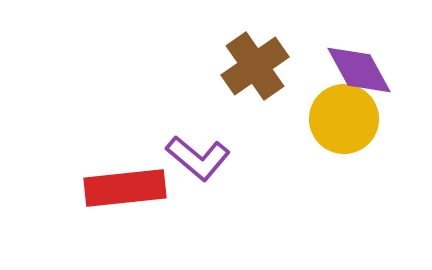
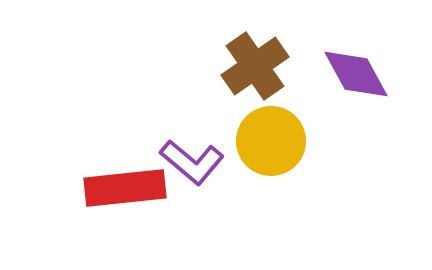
purple diamond: moved 3 px left, 4 px down
yellow circle: moved 73 px left, 22 px down
purple L-shape: moved 6 px left, 4 px down
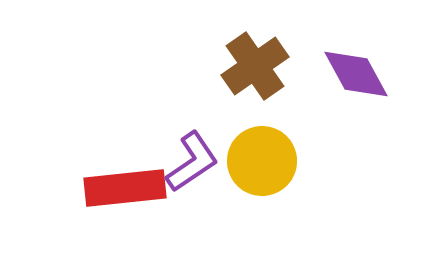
yellow circle: moved 9 px left, 20 px down
purple L-shape: rotated 74 degrees counterclockwise
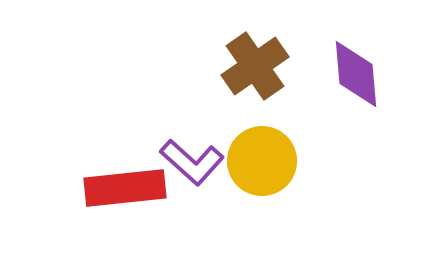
purple diamond: rotated 24 degrees clockwise
purple L-shape: rotated 76 degrees clockwise
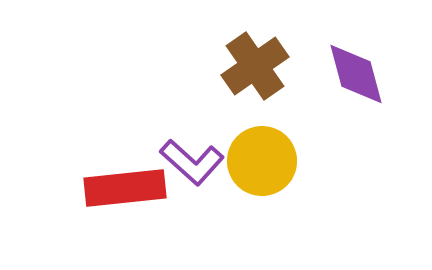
purple diamond: rotated 10 degrees counterclockwise
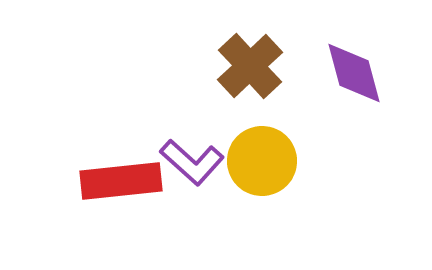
brown cross: moved 5 px left; rotated 8 degrees counterclockwise
purple diamond: moved 2 px left, 1 px up
red rectangle: moved 4 px left, 7 px up
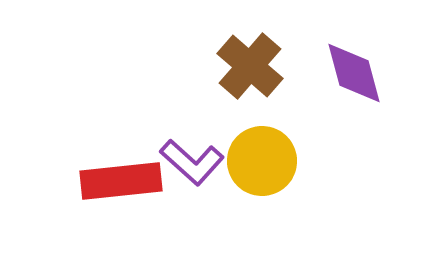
brown cross: rotated 6 degrees counterclockwise
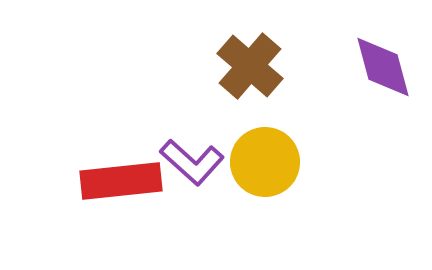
purple diamond: moved 29 px right, 6 px up
yellow circle: moved 3 px right, 1 px down
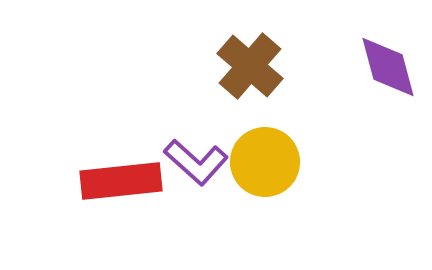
purple diamond: moved 5 px right
purple L-shape: moved 4 px right
